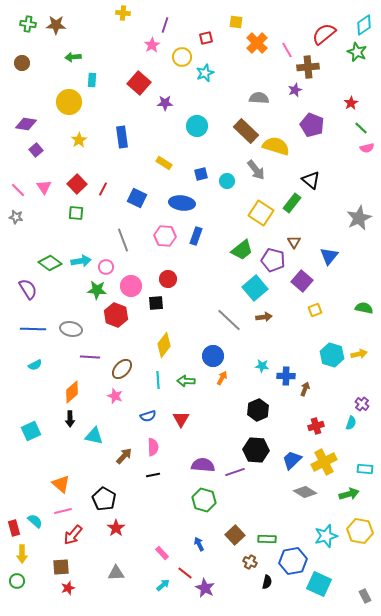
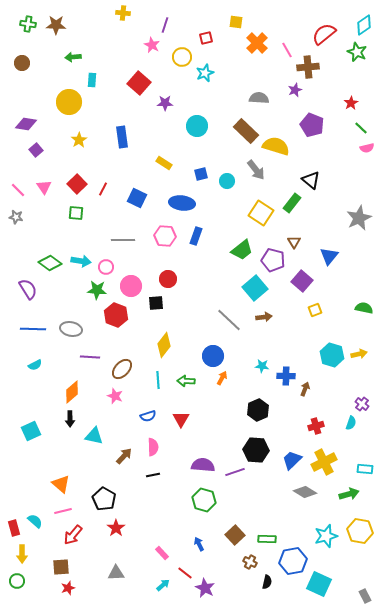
pink star at (152, 45): rotated 14 degrees counterclockwise
gray line at (123, 240): rotated 70 degrees counterclockwise
cyan arrow at (81, 261): rotated 18 degrees clockwise
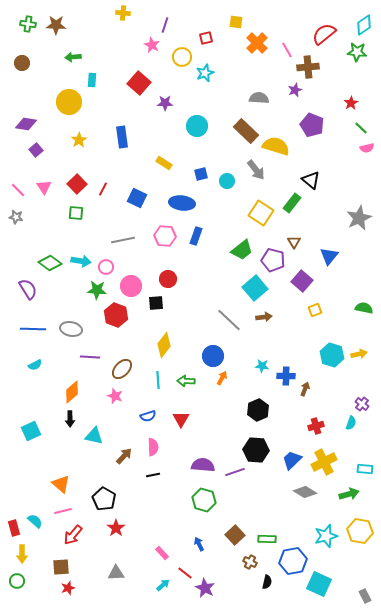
green star at (357, 52): rotated 18 degrees counterclockwise
gray line at (123, 240): rotated 10 degrees counterclockwise
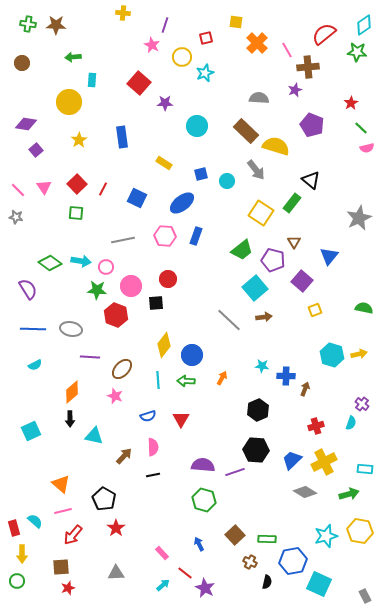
blue ellipse at (182, 203): rotated 45 degrees counterclockwise
blue circle at (213, 356): moved 21 px left, 1 px up
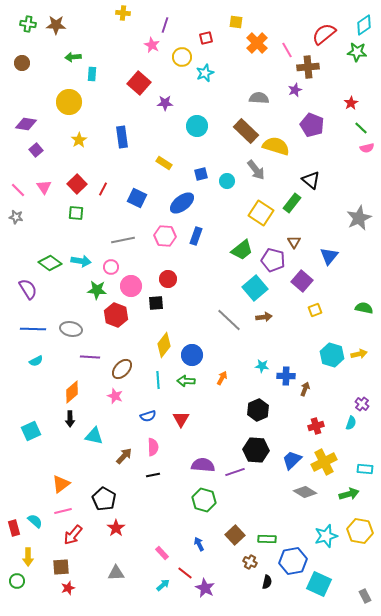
cyan rectangle at (92, 80): moved 6 px up
pink circle at (106, 267): moved 5 px right
cyan semicircle at (35, 365): moved 1 px right, 4 px up
orange triangle at (61, 484): rotated 42 degrees clockwise
yellow arrow at (22, 554): moved 6 px right, 3 px down
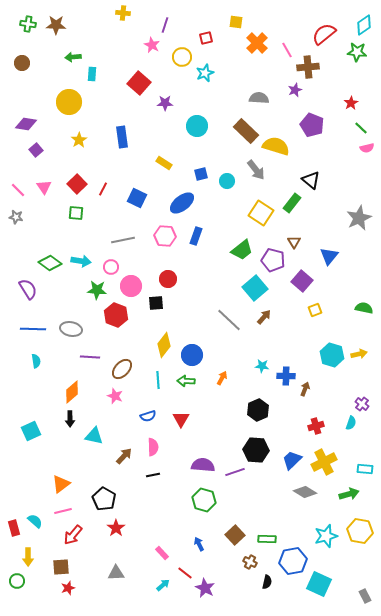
brown arrow at (264, 317): rotated 42 degrees counterclockwise
cyan semicircle at (36, 361): rotated 72 degrees counterclockwise
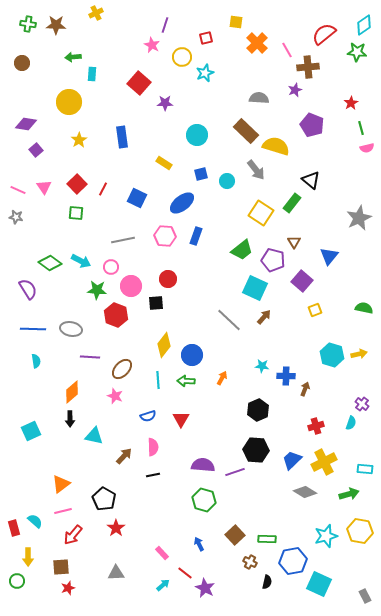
yellow cross at (123, 13): moved 27 px left; rotated 32 degrees counterclockwise
cyan circle at (197, 126): moved 9 px down
green line at (361, 128): rotated 32 degrees clockwise
pink line at (18, 190): rotated 21 degrees counterclockwise
cyan arrow at (81, 261): rotated 18 degrees clockwise
cyan square at (255, 288): rotated 25 degrees counterclockwise
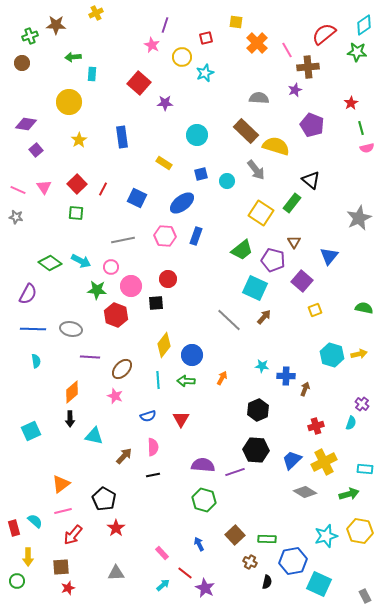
green cross at (28, 24): moved 2 px right, 12 px down; rotated 28 degrees counterclockwise
purple semicircle at (28, 289): moved 5 px down; rotated 60 degrees clockwise
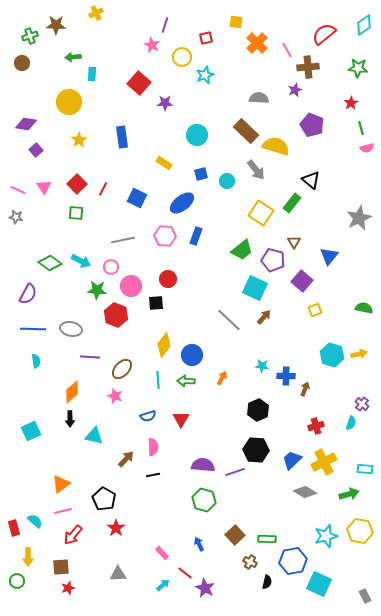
green star at (357, 52): moved 1 px right, 16 px down
cyan star at (205, 73): moved 2 px down
brown arrow at (124, 456): moved 2 px right, 3 px down
gray triangle at (116, 573): moved 2 px right, 1 px down
